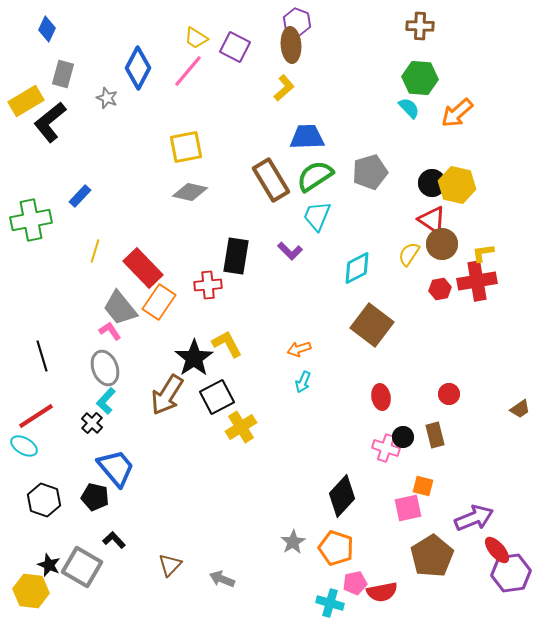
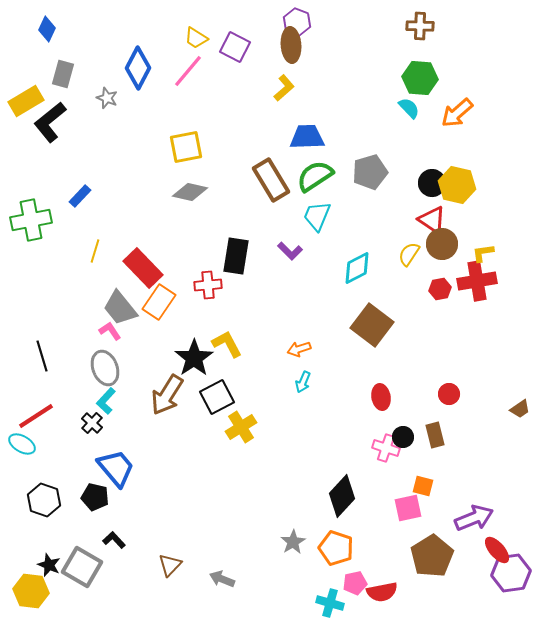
cyan ellipse at (24, 446): moved 2 px left, 2 px up
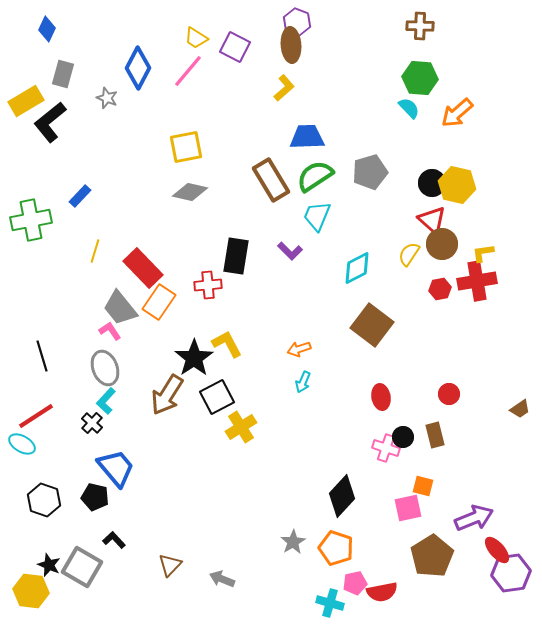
red triangle at (432, 220): rotated 8 degrees clockwise
